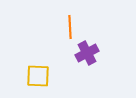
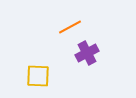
orange line: rotated 65 degrees clockwise
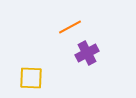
yellow square: moved 7 px left, 2 px down
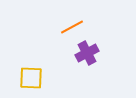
orange line: moved 2 px right
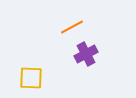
purple cross: moved 1 px left, 1 px down
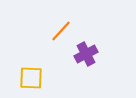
orange line: moved 11 px left, 4 px down; rotated 20 degrees counterclockwise
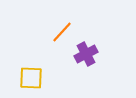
orange line: moved 1 px right, 1 px down
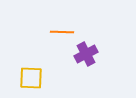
orange line: rotated 50 degrees clockwise
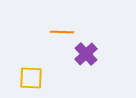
purple cross: rotated 15 degrees counterclockwise
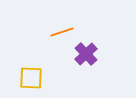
orange line: rotated 20 degrees counterclockwise
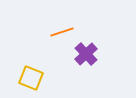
yellow square: rotated 20 degrees clockwise
